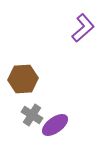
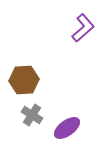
brown hexagon: moved 1 px right, 1 px down
purple ellipse: moved 12 px right, 3 px down
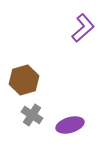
brown hexagon: rotated 12 degrees counterclockwise
purple ellipse: moved 3 px right, 3 px up; rotated 20 degrees clockwise
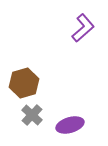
brown hexagon: moved 3 px down
gray cross: rotated 10 degrees clockwise
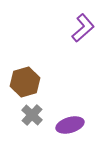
brown hexagon: moved 1 px right, 1 px up
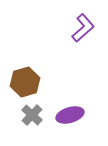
purple ellipse: moved 10 px up
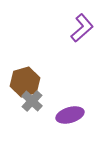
purple L-shape: moved 1 px left
gray cross: moved 14 px up
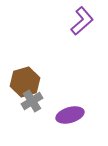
purple L-shape: moved 7 px up
gray cross: rotated 15 degrees clockwise
